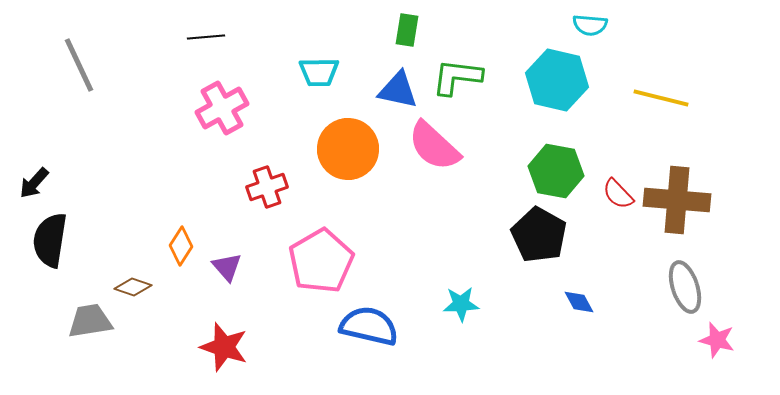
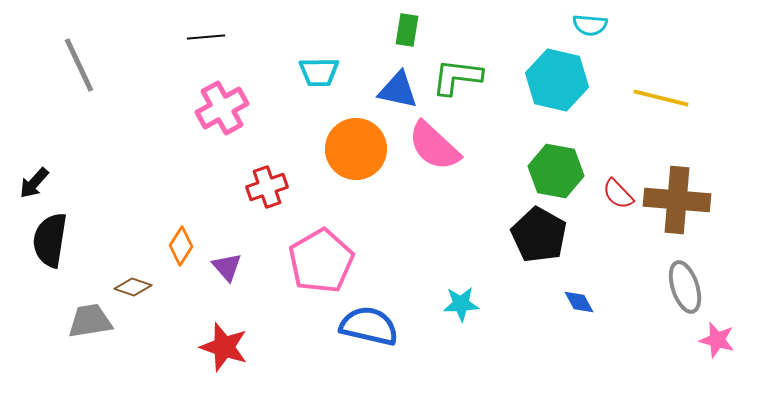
orange circle: moved 8 px right
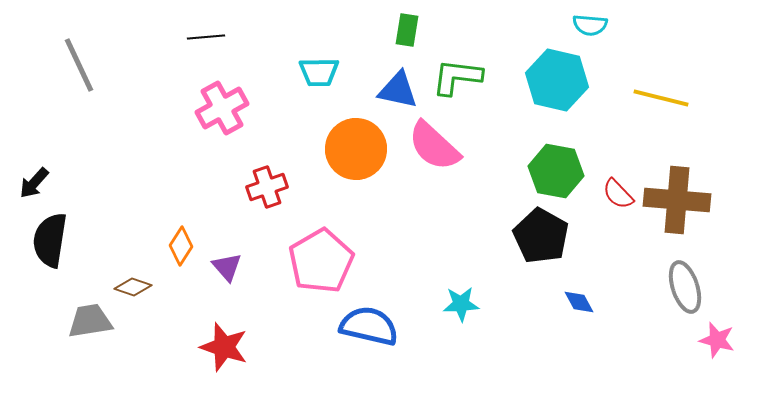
black pentagon: moved 2 px right, 1 px down
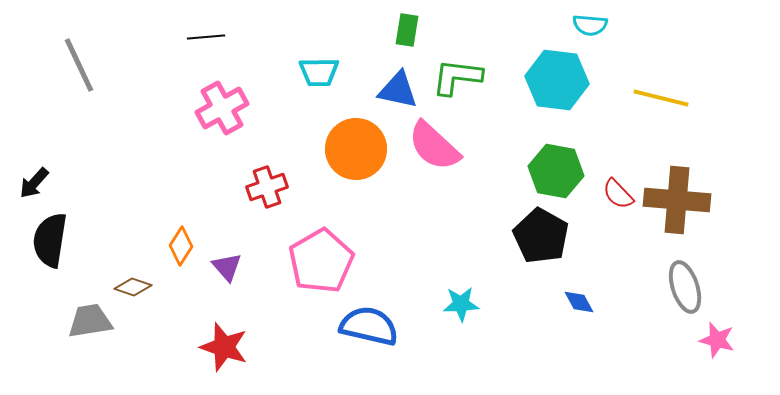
cyan hexagon: rotated 6 degrees counterclockwise
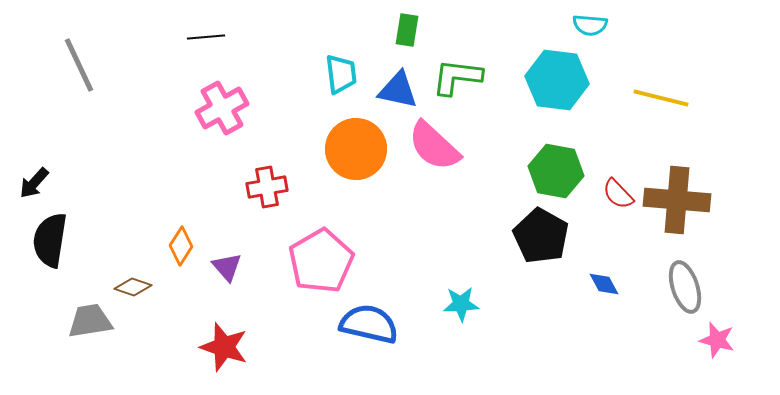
cyan trapezoid: moved 22 px right, 2 px down; rotated 96 degrees counterclockwise
red cross: rotated 9 degrees clockwise
blue diamond: moved 25 px right, 18 px up
blue semicircle: moved 2 px up
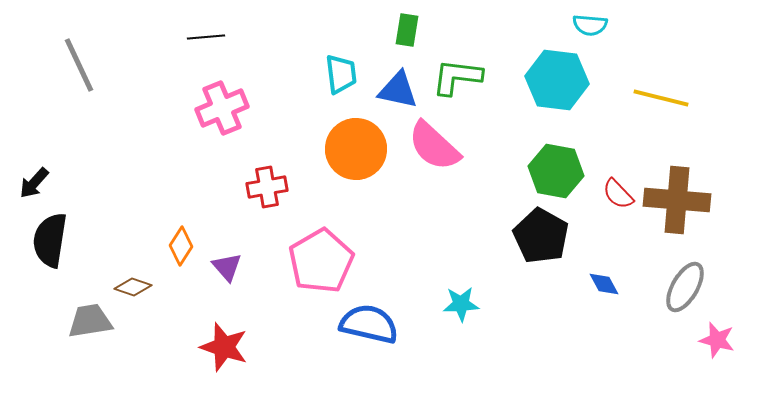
pink cross: rotated 6 degrees clockwise
gray ellipse: rotated 48 degrees clockwise
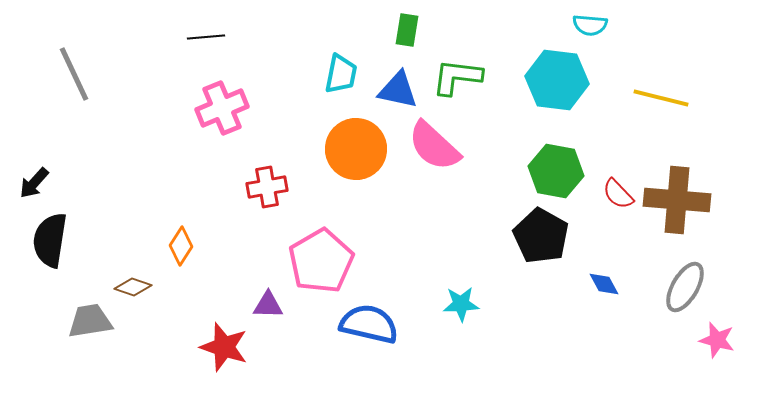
gray line: moved 5 px left, 9 px down
cyan trapezoid: rotated 18 degrees clockwise
purple triangle: moved 41 px right, 38 px down; rotated 48 degrees counterclockwise
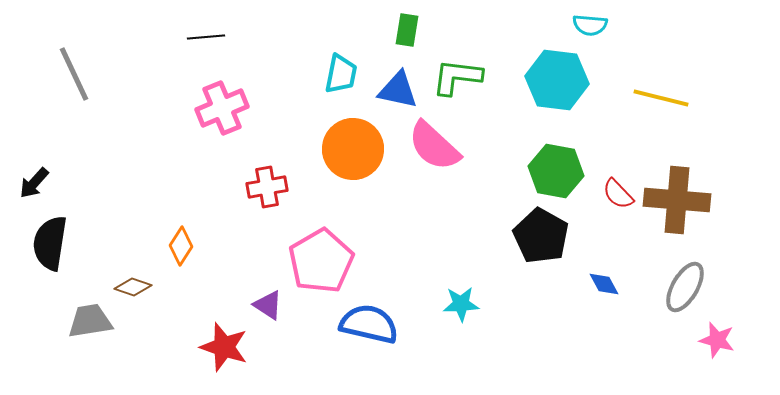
orange circle: moved 3 px left
black semicircle: moved 3 px down
purple triangle: rotated 32 degrees clockwise
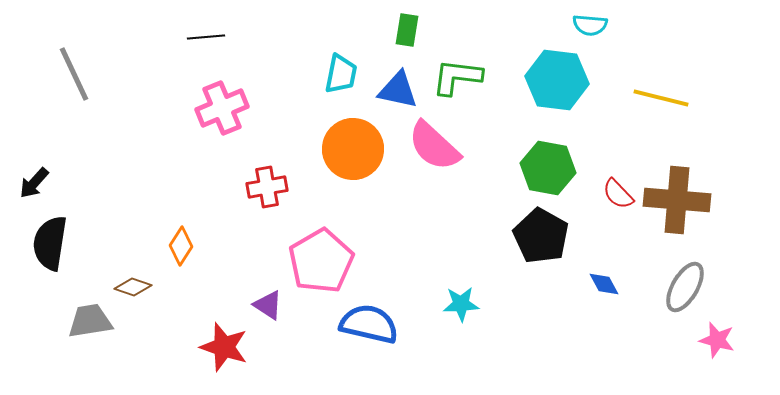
green hexagon: moved 8 px left, 3 px up
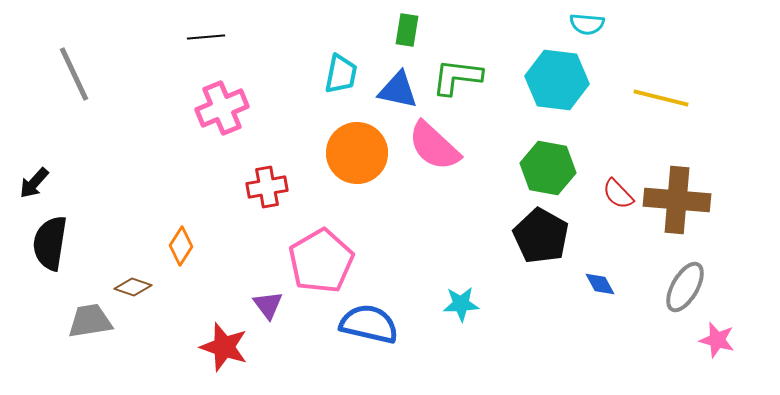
cyan semicircle: moved 3 px left, 1 px up
orange circle: moved 4 px right, 4 px down
blue diamond: moved 4 px left
purple triangle: rotated 20 degrees clockwise
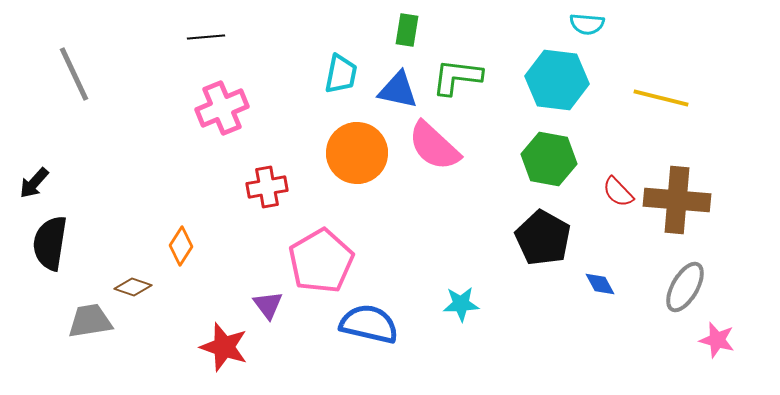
green hexagon: moved 1 px right, 9 px up
red semicircle: moved 2 px up
black pentagon: moved 2 px right, 2 px down
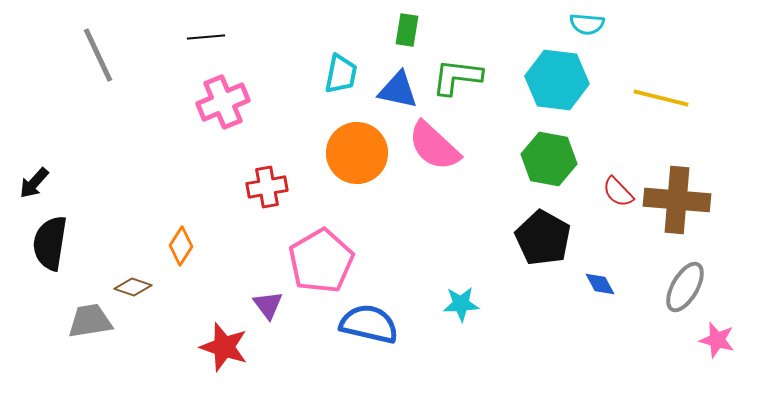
gray line: moved 24 px right, 19 px up
pink cross: moved 1 px right, 6 px up
